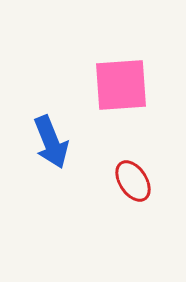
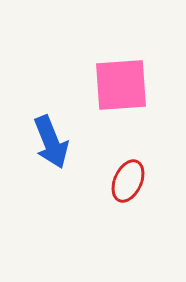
red ellipse: moved 5 px left; rotated 57 degrees clockwise
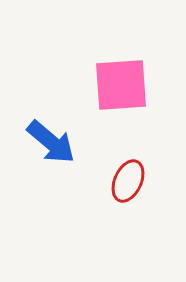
blue arrow: rotated 28 degrees counterclockwise
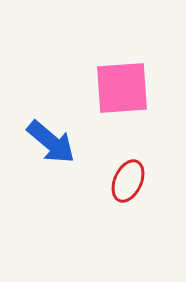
pink square: moved 1 px right, 3 px down
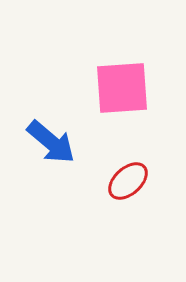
red ellipse: rotated 24 degrees clockwise
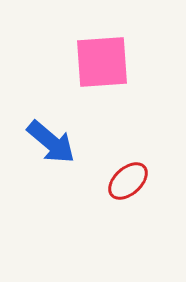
pink square: moved 20 px left, 26 px up
